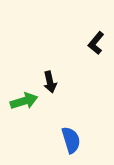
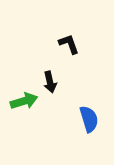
black L-shape: moved 27 px left, 1 px down; rotated 120 degrees clockwise
blue semicircle: moved 18 px right, 21 px up
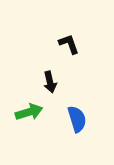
green arrow: moved 5 px right, 11 px down
blue semicircle: moved 12 px left
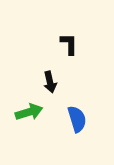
black L-shape: rotated 20 degrees clockwise
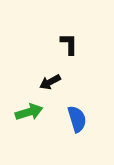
black arrow: rotated 75 degrees clockwise
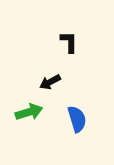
black L-shape: moved 2 px up
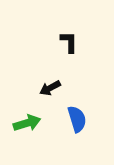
black arrow: moved 6 px down
green arrow: moved 2 px left, 11 px down
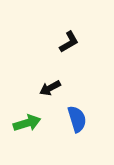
black L-shape: rotated 60 degrees clockwise
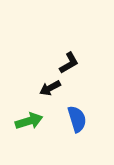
black L-shape: moved 21 px down
green arrow: moved 2 px right, 2 px up
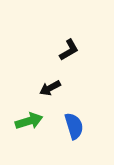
black L-shape: moved 13 px up
blue semicircle: moved 3 px left, 7 px down
